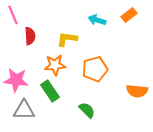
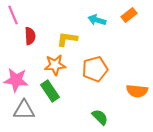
green semicircle: moved 13 px right, 7 px down
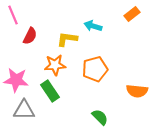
orange rectangle: moved 3 px right, 1 px up
cyan arrow: moved 4 px left, 6 px down
red semicircle: rotated 30 degrees clockwise
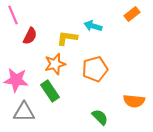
yellow L-shape: moved 1 px up
orange star: moved 1 px up; rotated 10 degrees counterclockwise
orange semicircle: moved 3 px left, 10 px down
gray triangle: moved 2 px down
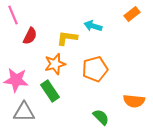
green semicircle: moved 1 px right
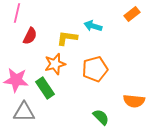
pink line: moved 4 px right, 2 px up; rotated 36 degrees clockwise
green rectangle: moved 5 px left, 3 px up
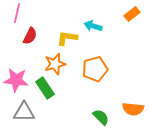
orange semicircle: moved 1 px left, 8 px down
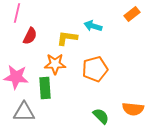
orange star: rotated 15 degrees clockwise
pink star: moved 3 px up
green rectangle: rotated 30 degrees clockwise
green semicircle: moved 1 px up
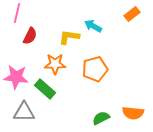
cyan arrow: rotated 12 degrees clockwise
yellow L-shape: moved 2 px right, 1 px up
green rectangle: moved 1 px down; rotated 45 degrees counterclockwise
orange semicircle: moved 4 px down
green semicircle: moved 2 px down; rotated 72 degrees counterclockwise
